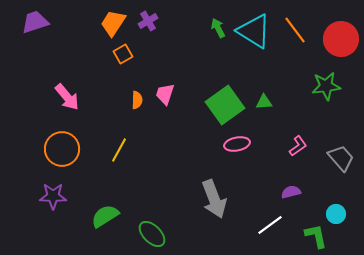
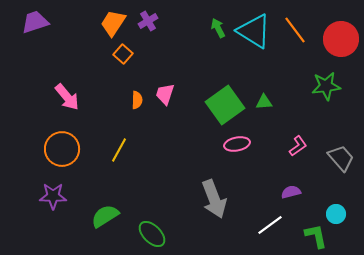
orange square: rotated 18 degrees counterclockwise
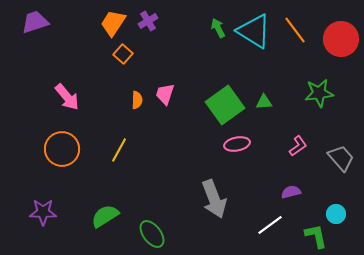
green star: moved 7 px left, 7 px down
purple star: moved 10 px left, 16 px down
green ellipse: rotated 8 degrees clockwise
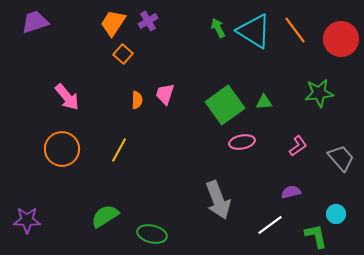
pink ellipse: moved 5 px right, 2 px up
gray arrow: moved 4 px right, 1 px down
purple star: moved 16 px left, 8 px down
green ellipse: rotated 40 degrees counterclockwise
